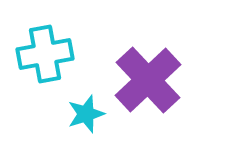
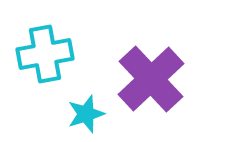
purple cross: moved 3 px right, 1 px up
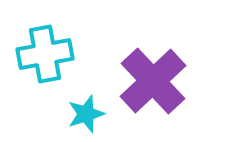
purple cross: moved 2 px right, 2 px down
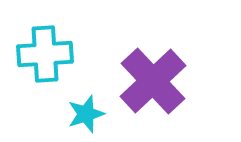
cyan cross: rotated 6 degrees clockwise
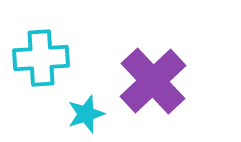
cyan cross: moved 4 px left, 4 px down
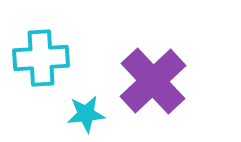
cyan star: rotated 12 degrees clockwise
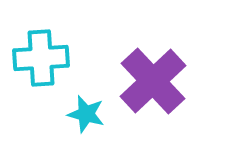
cyan star: rotated 21 degrees clockwise
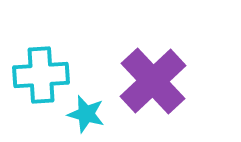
cyan cross: moved 17 px down
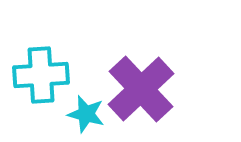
purple cross: moved 12 px left, 8 px down
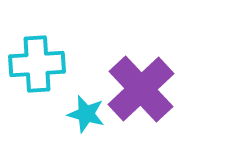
cyan cross: moved 4 px left, 11 px up
